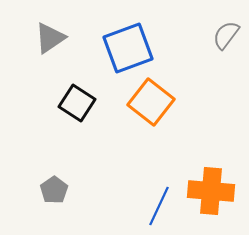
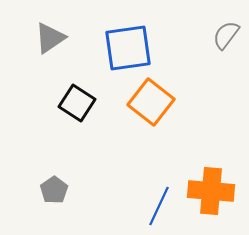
blue square: rotated 12 degrees clockwise
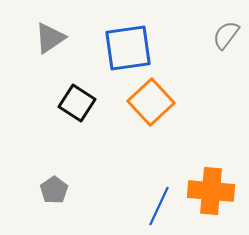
orange square: rotated 9 degrees clockwise
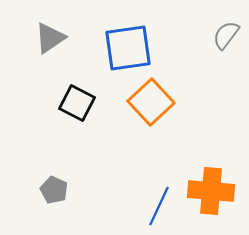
black square: rotated 6 degrees counterclockwise
gray pentagon: rotated 12 degrees counterclockwise
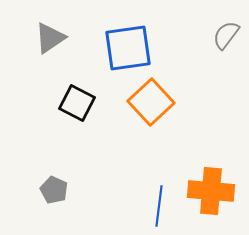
blue line: rotated 18 degrees counterclockwise
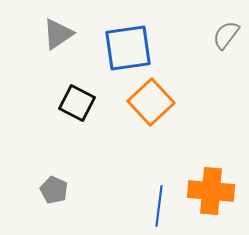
gray triangle: moved 8 px right, 4 px up
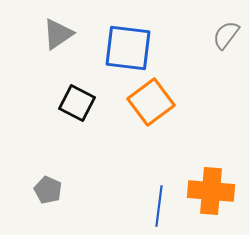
blue square: rotated 15 degrees clockwise
orange square: rotated 6 degrees clockwise
gray pentagon: moved 6 px left
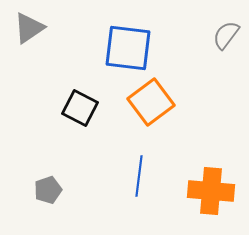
gray triangle: moved 29 px left, 6 px up
black square: moved 3 px right, 5 px down
gray pentagon: rotated 28 degrees clockwise
blue line: moved 20 px left, 30 px up
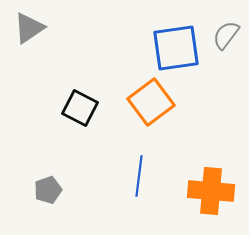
blue square: moved 48 px right; rotated 15 degrees counterclockwise
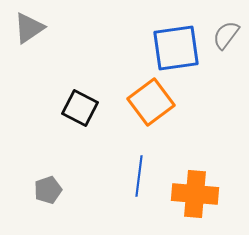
orange cross: moved 16 px left, 3 px down
